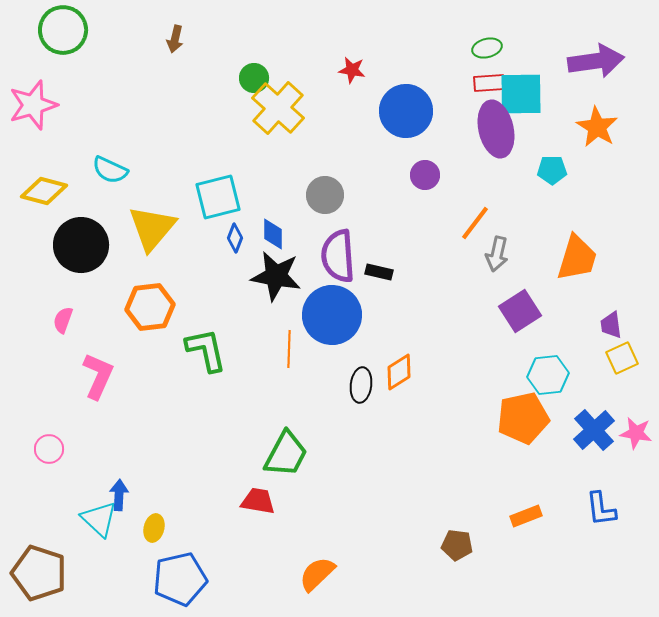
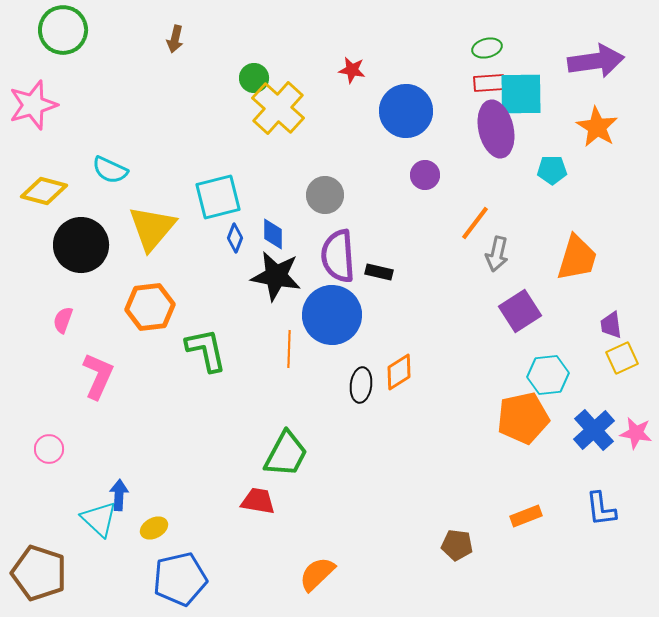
yellow ellipse at (154, 528): rotated 48 degrees clockwise
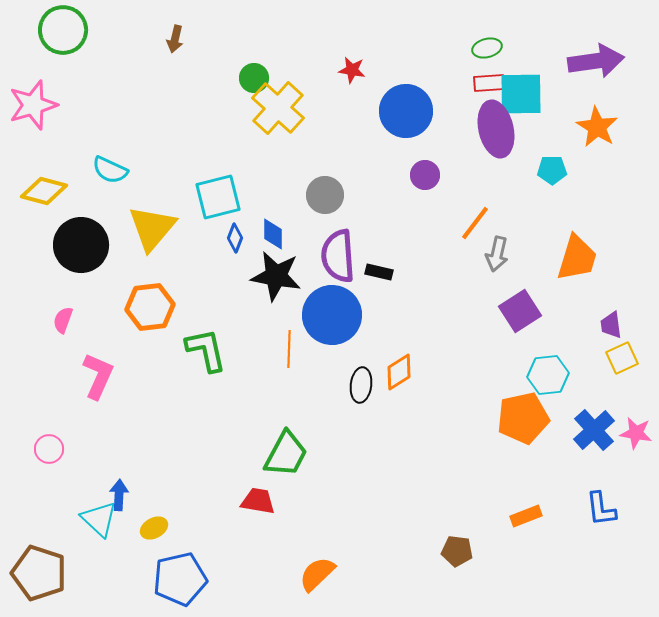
brown pentagon at (457, 545): moved 6 px down
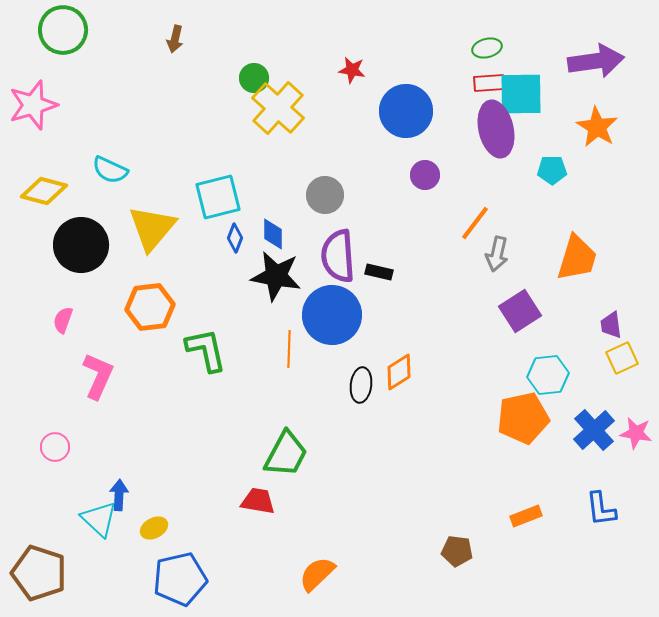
pink circle at (49, 449): moved 6 px right, 2 px up
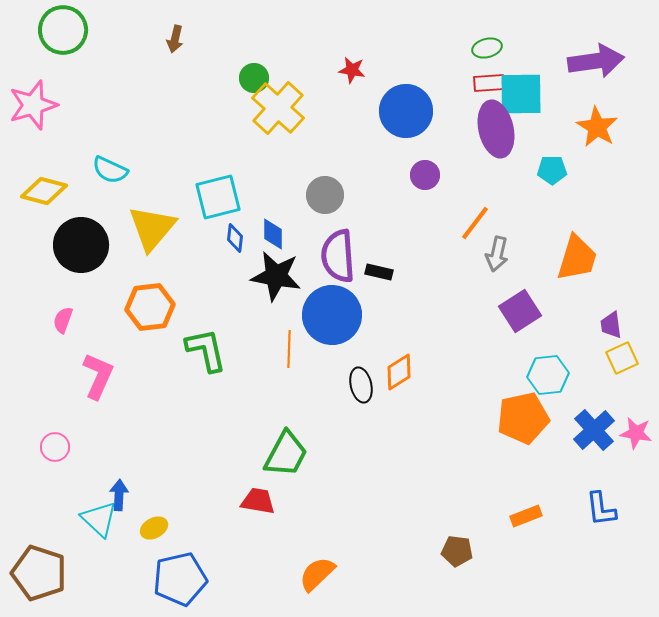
blue diamond at (235, 238): rotated 16 degrees counterclockwise
black ellipse at (361, 385): rotated 20 degrees counterclockwise
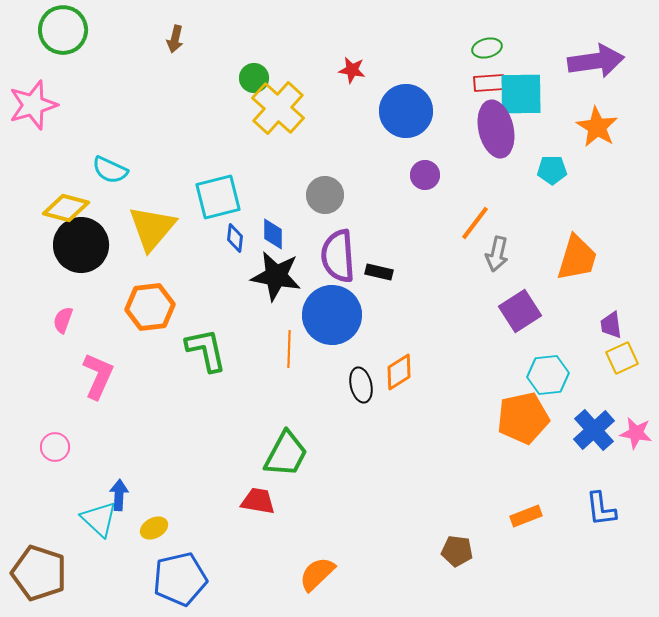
yellow diamond at (44, 191): moved 22 px right, 17 px down
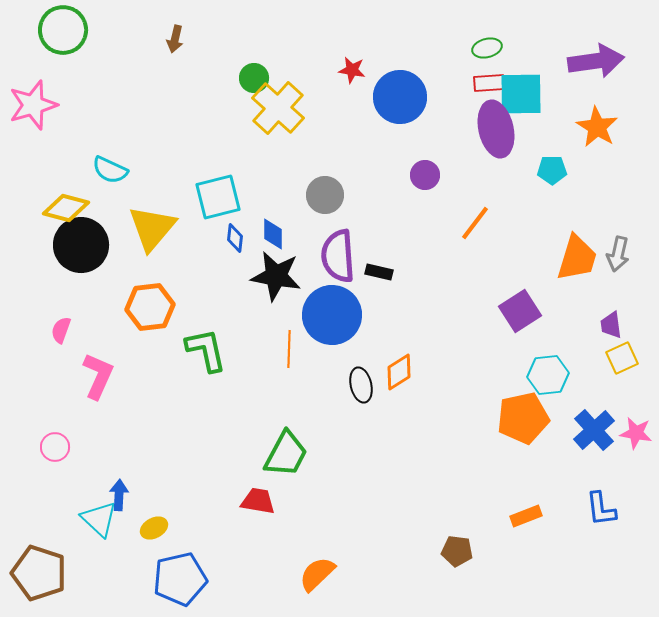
blue circle at (406, 111): moved 6 px left, 14 px up
gray arrow at (497, 254): moved 121 px right
pink semicircle at (63, 320): moved 2 px left, 10 px down
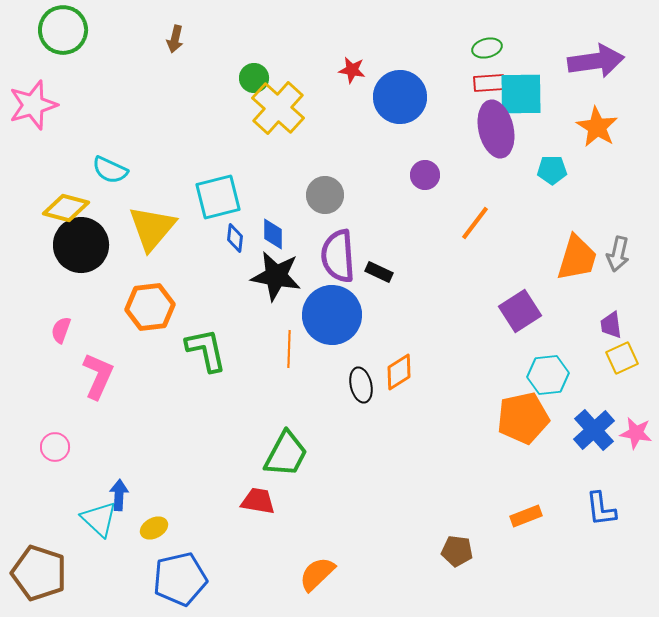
black rectangle at (379, 272): rotated 12 degrees clockwise
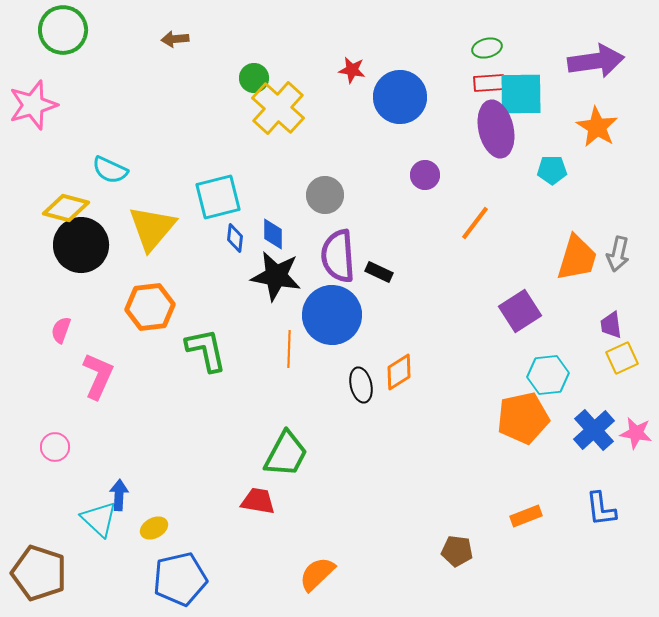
brown arrow at (175, 39): rotated 72 degrees clockwise
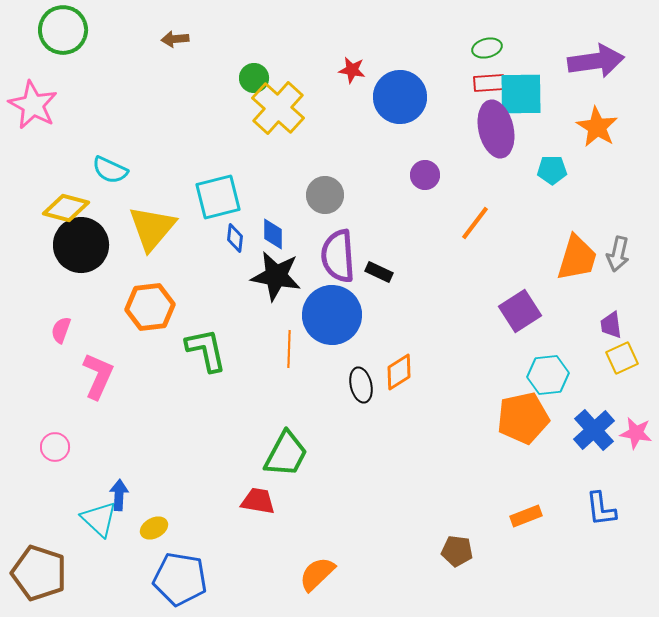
pink star at (33, 105): rotated 27 degrees counterclockwise
blue pentagon at (180, 579): rotated 22 degrees clockwise
